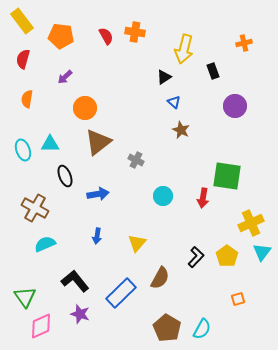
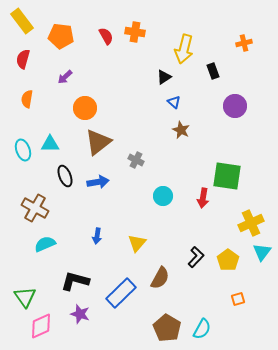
blue arrow at (98, 194): moved 12 px up
yellow pentagon at (227, 256): moved 1 px right, 4 px down
black L-shape at (75, 281): rotated 36 degrees counterclockwise
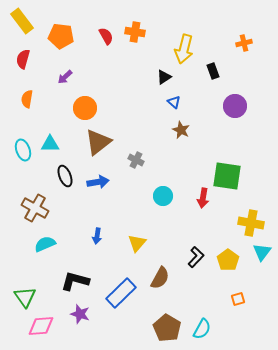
yellow cross at (251, 223): rotated 35 degrees clockwise
pink diamond at (41, 326): rotated 20 degrees clockwise
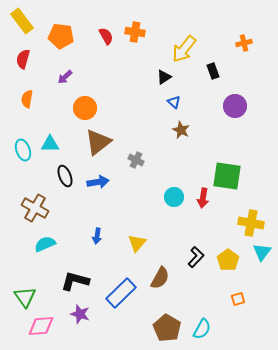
yellow arrow at (184, 49): rotated 24 degrees clockwise
cyan circle at (163, 196): moved 11 px right, 1 px down
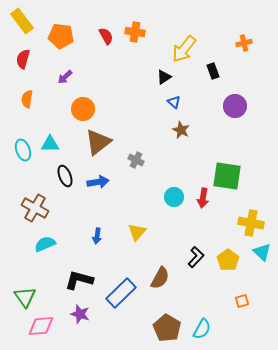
orange circle at (85, 108): moved 2 px left, 1 px down
yellow triangle at (137, 243): moved 11 px up
cyan triangle at (262, 252): rotated 24 degrees counterclockwise
black L-shape at (75, 281): moved 4 px right, 1 px up
orange square at (238, 299): moved 4 px right, 2 px down
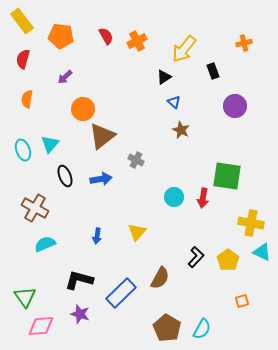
orange cross at (135, 32): moved 2 px right, 9 px down; rotated 36 degrees counterclockwise
brown triangle at (98, 142): moved 4 px right, 6 px up
cyan triangle at (50, 144): rotated 48 degrees counterclockwise
blue arrow at (98, 182): moved 3 px right, 3 px up
cyan triangle at (262, 252): rotated 18 degrees counterclockwise
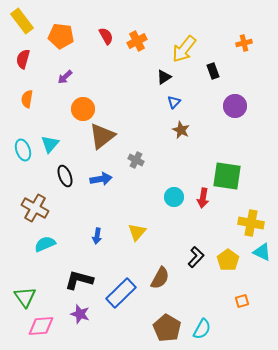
blue triangle at (174, 102): rotated 32 degrees clockwise
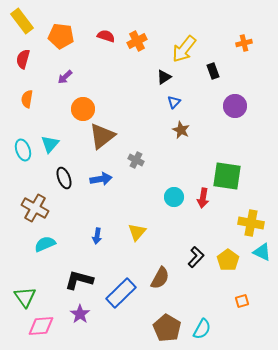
red semicircle at (106, 36): rotated 42 degrees counterclockwise
black ellipse at (65, 176): moved 1 px left, 2 px down
purple star at (80, 314): rotated 18 degrees clockwise
